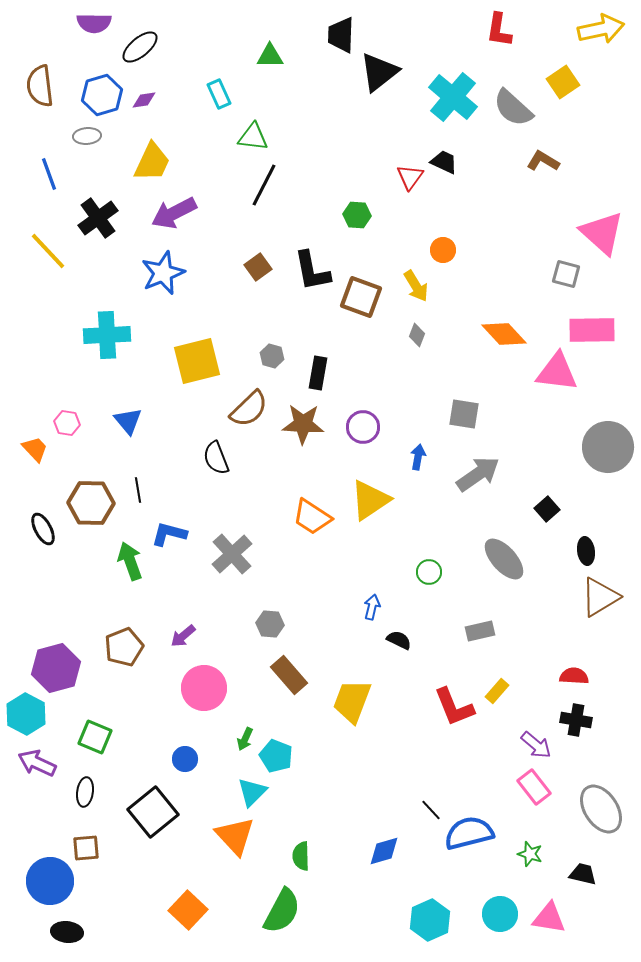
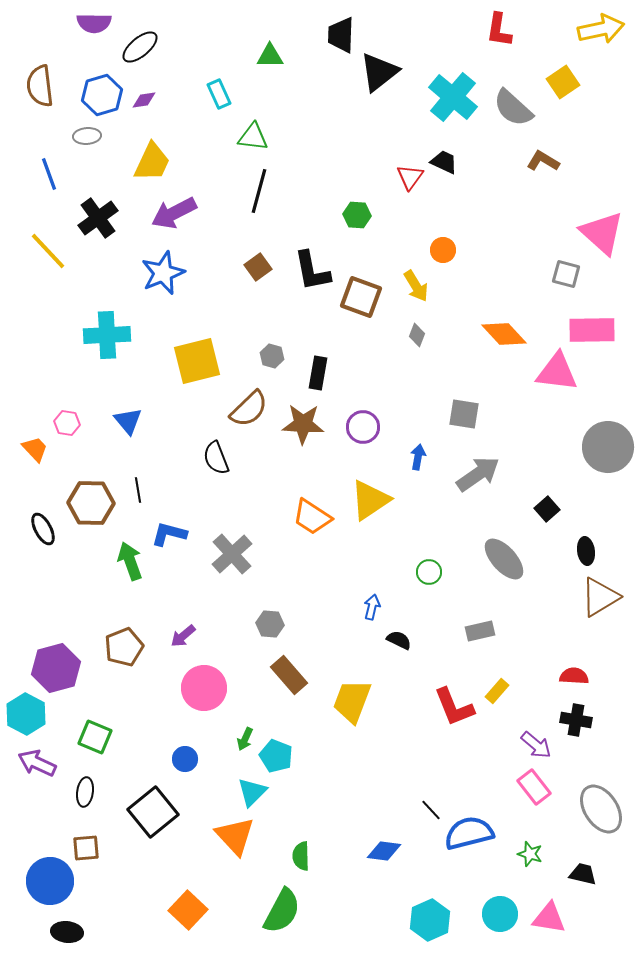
black line at (264, 185): moved 5 px left, 6 px down; rotated 12 degrees counterclockwise
blue diamond at (384, 851): rotated 24 degrees clockwise
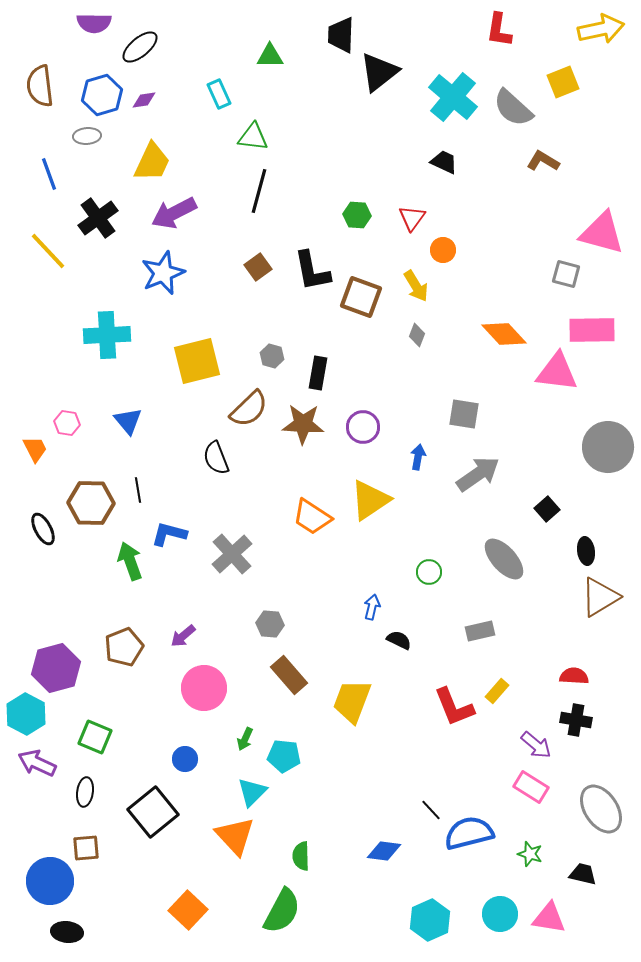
yellow square at (563, 82): rotated 12 degrees clockwise
red triangle at (410, 177): moved 2 px right, 41 px down
pink triangle at (602, 233): rotated 27 degrees counterclockwise
orange trapezoid at (35, 449): rotated 16 degrees clockwise
cyan pentagon at (276, 756): moved 8 px right; rotated 16 degrees counterclockwise
pink rectangle at (534, 787): moved 3 px left; rotated 20 degrees counterclockwise
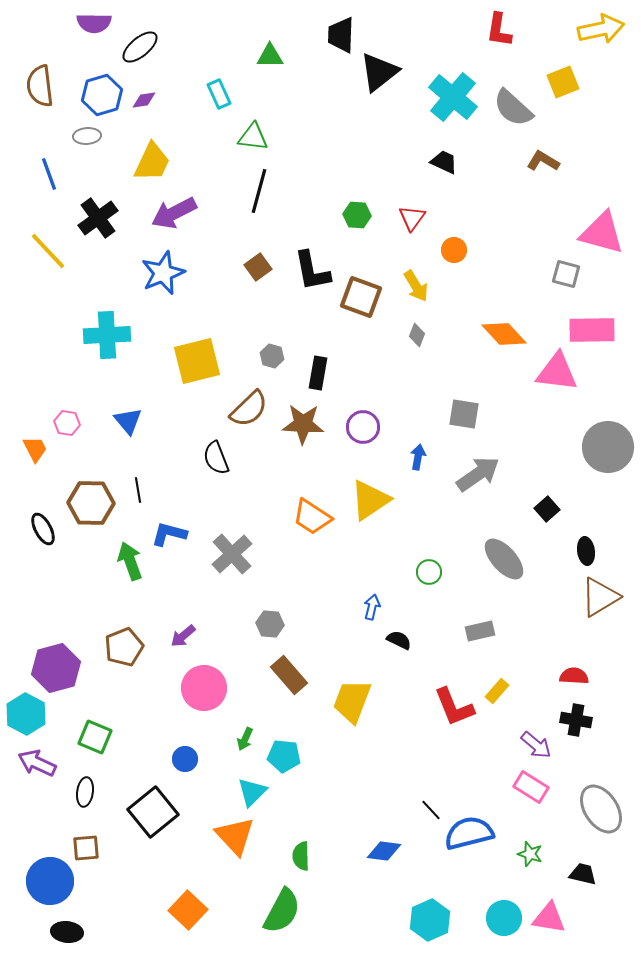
orange circle at (443, 250): moved 11 px right
cyan circle at (500, 914): moved 4 px right, 4 px down
